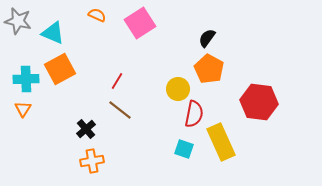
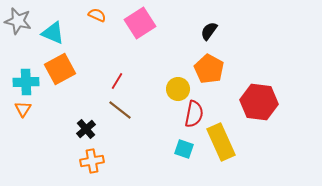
black semicircle: moved 2 px right, 7 px up
cyan cross: moved 3 px down
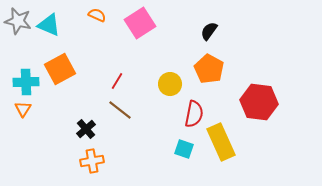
cyan triangle: moved 4 px left, 8 px up
yellow circle: moved 8 px left, 5 px up
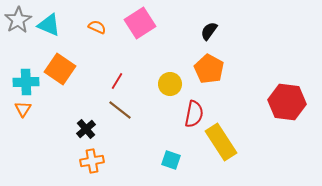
orange semicircle: moved 12 px down
gray star: moved 1 px up; rotated 28 degrees clockwise
orange square: rotated 28 degrees counterclockwise
red hexagon: moved 28 px right
yellow rectangle: rotated 9 degrees counterclockwise
cyan square: moved 13 px left, 11 px down
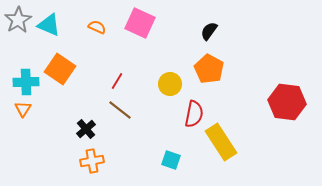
pink square: rotated 32 degrees counterclockwise
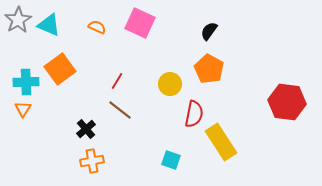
orange square: rotated 20 degrees clockwise
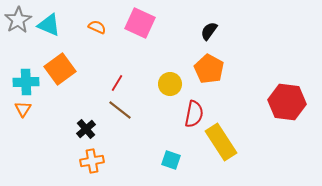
red line: moved 2 px down
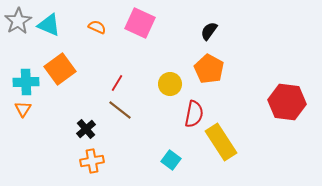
gray star: moved 1 px down
cyan square: rotated 18 degrees clockwise
